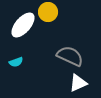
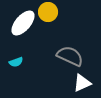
white ellipse: moved 2 px up
white triangle: moved 4 px right
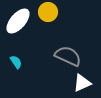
white ellipse: moved 5 px left, 2 px up
gray semicircle: moved 2 px left
cyan semicircle: rotated 104 degrees counterclockwise
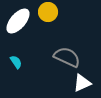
gray semicircle: moved 1 px left, 1 px down
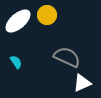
yellow circle: moved 1 px left, 3 px down
white ellipse: rotated 8 degrees clockwise
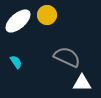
white triangle: rotated 24 degrees clockwise
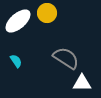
yellow circle: moved 2 px up
gray semicircle: moved 1 px left, 1 px down; rotated 8 degrees clockwise
cyan semicircle: moved 1 px up
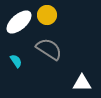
yellow circle: moved 2 px down
white ellipse: moved 1 px right, 1 px down
gray semicircle: moved 17 px left, 9 px up
